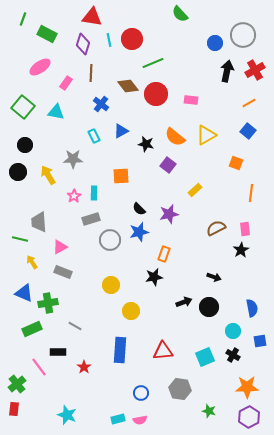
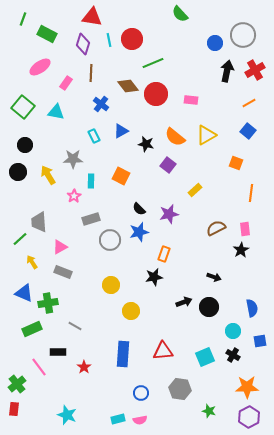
orange square at (121, 176): rotated 30 degrees clockwise
cyan rectangle at (94, 193): moved 3 px left, 12 px up
green line at (20, 239): rotated 56 degrees counterclockwise
blue rectangle at (120, 350): moved 3 px right, 4 px down
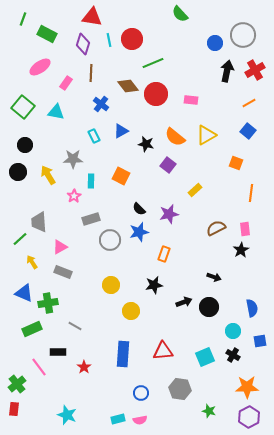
black star at (154, 277): moved 8 px down
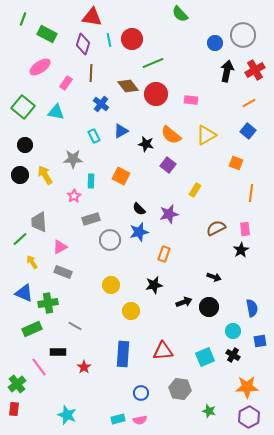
orange semicircle at (175, 137): moved 4 px left, 2 px up
black circle at (18, 172): moved 2 px right, 3 px down
yellow arrow at (48, 175): moved 3 px left
yellow rectangle at (195, 190): rotated 16 degrees counterclockwise
